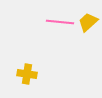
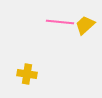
yellow trapezoid: moved 3 px left, 3 px down
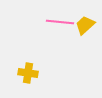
yellow cross: moved 1 px right, 1 px up
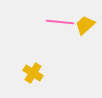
yellow cross: moved 5 px right; rotated 24 degrees clockwise
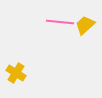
yellow cross: moved 17 px left
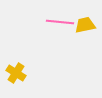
yellow trapezoid: rotated 30 degrees clockwise
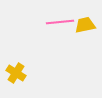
pink line: rotated 12 degrees counterclockwise
